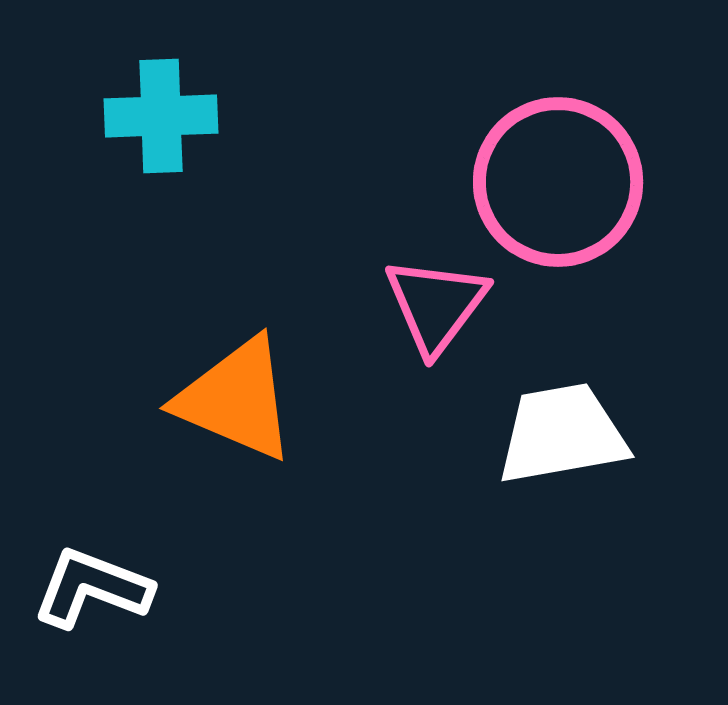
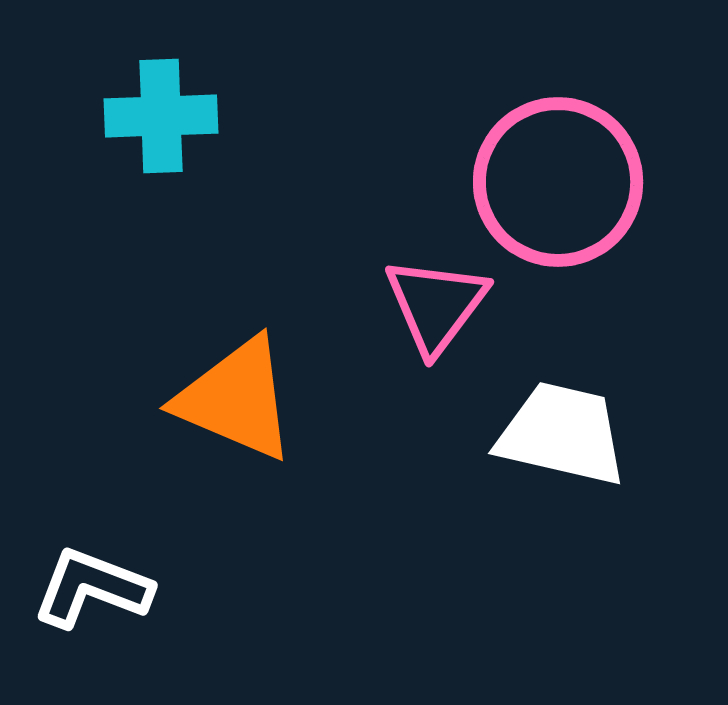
white trapezoid: rotated 23 degrees clockwise
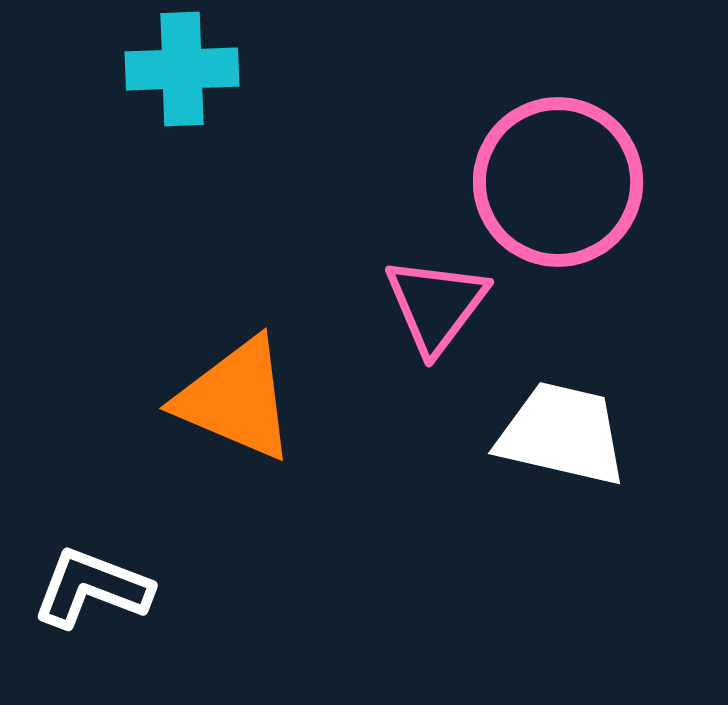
cyan cross: moved 21 px right, 47 px up
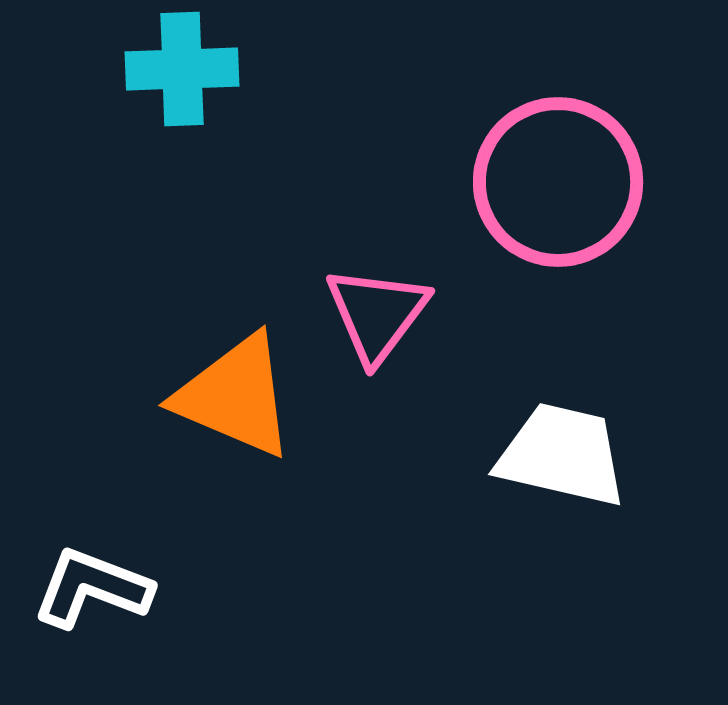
pink triangle: moved 59 px left, 9 px down
orange triangle: moved 1 px left, 3 px up
white trapezoid: moved 21 px down
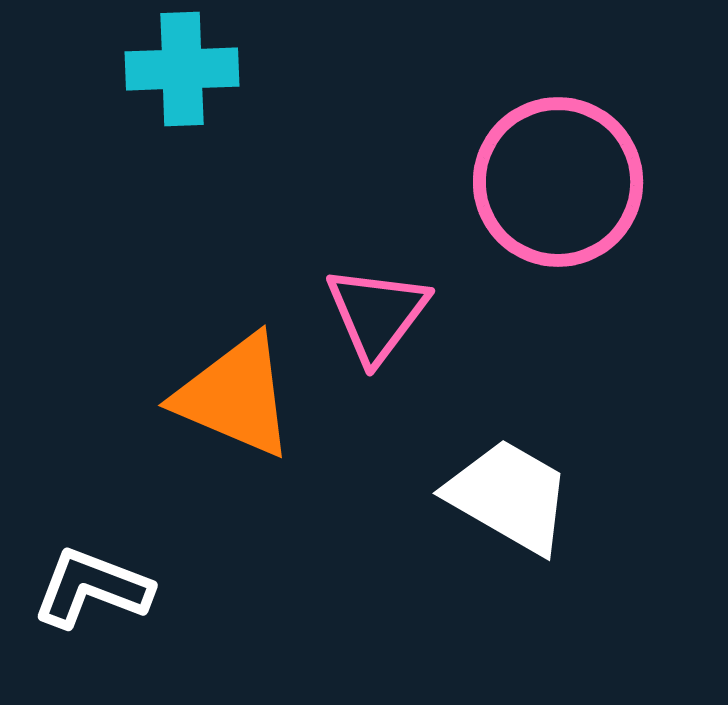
white trapezoid: moved 53 px left, 41 px down; rotated 17 degrees clockwise
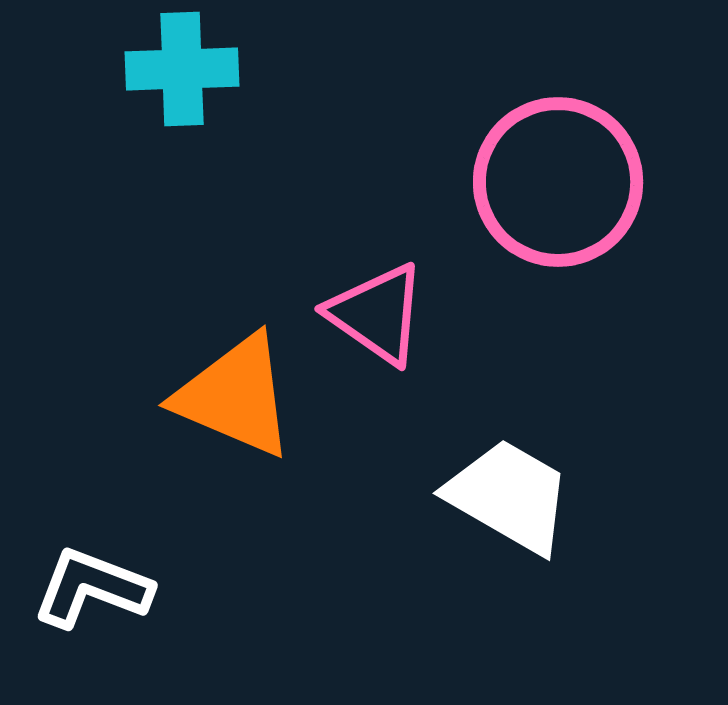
pink triangle: rotated 32 degrees counterclockwise
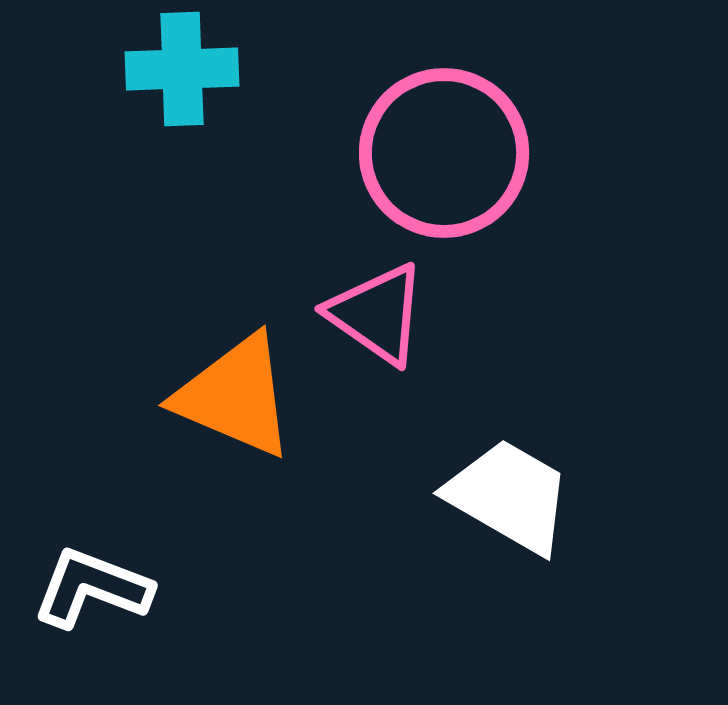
pink circle: moved 114 px left, 29 px up
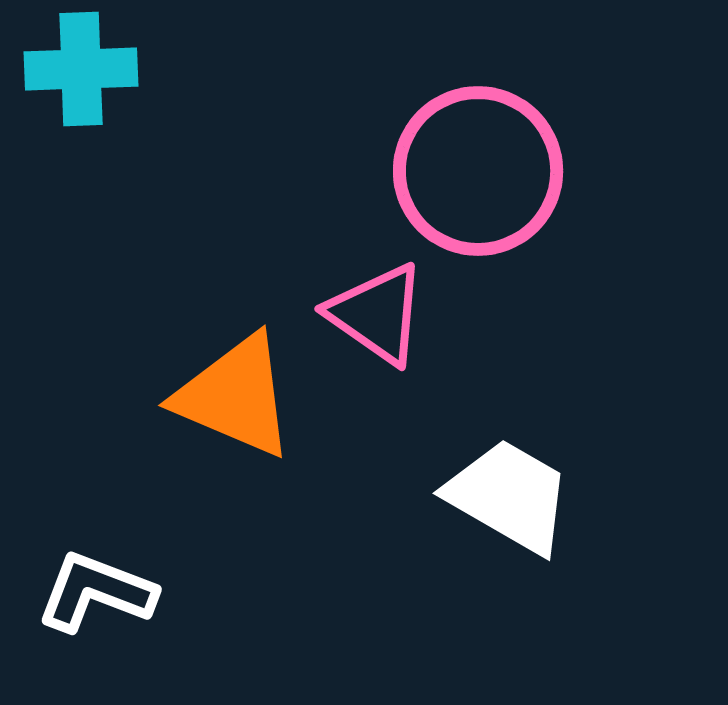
cyan cross: moved 101 px left
pink circle: moved 34 px right, 18 px down
white L-shape: moved 4 px right, 4 px down
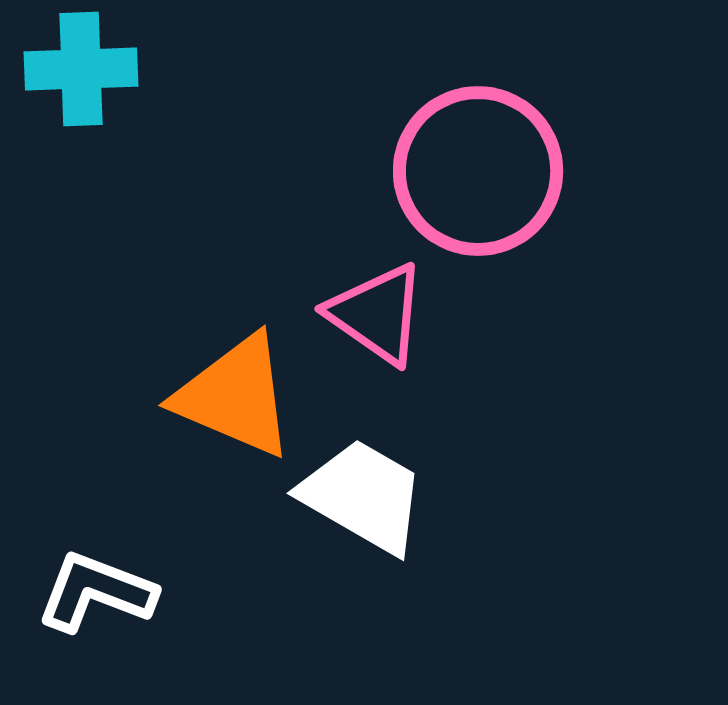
white trapezoid: moved 146 px left
